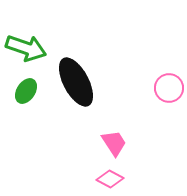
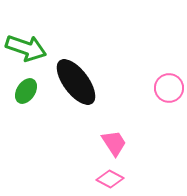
black ellipse: rotated 9 degrees counterclockwise
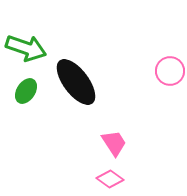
pink circle: moved 1 px right, 17 px up
pink diamond: rotated 8 degrees clockwise
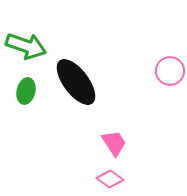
green arrow: moved 2 px up
green ellipse: rotated 20 degrees counterclockwise
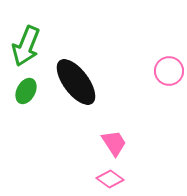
green arrow: rotated 93 degrees clockwise
pink circle: moved 1 px left
green ellipse: rotated 15 degrees clockwise
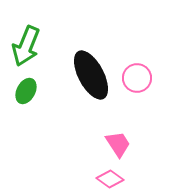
pink circle: moved 32 px left, 7 px down
black ellipse: moved 15 px right, 7 px up; rotated 9 degrees clockwise
pink trapezoid: moved 4 px right, 1 px down
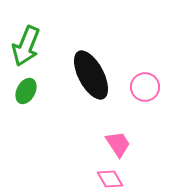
pink circle: moved 8 px right, 9 px down
pink diamond: rotated 24 degrees clockwise
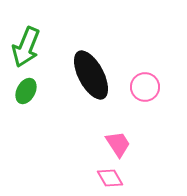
green arrow: moved 1 px down
pink diamond: moved 1 px up
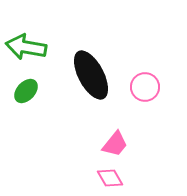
green arrow: rotated 78 degrees clockwise
green ellipse: rotated 15 degrees clockwise
pink trapezoid: moved 3 px left; rotated 72 degrees clockwise
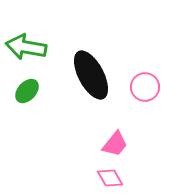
green ellipse: moved 1 px right
